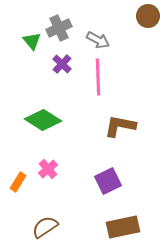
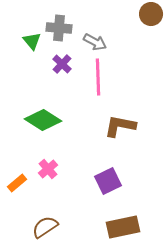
brown circle: moved 3 px right, 2 px up
gray cross: rotated 30 degrees clockwise
gray arrow: moved 3 px left, 2 px down
orange rectangle: moved 1 px left, 1 px down; rotated 18 degrees clockwise
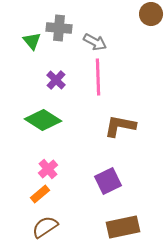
purple cross: moved 6 px left, 16 px down
orange rectangle: moved 23 px right, 11 px down
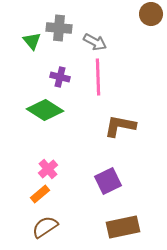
purple cross: moved 4 px right, 3 px up; rotated 30 degrees counterclockwise
green diamond: moved 2 px right, 10 px up
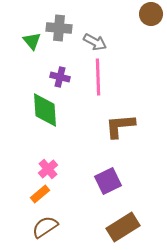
green diamond: rotated 54 degrees clockwise
brown L-shape: rotated 16 degrees counterclockwise
brown rectangle: rotated 20 degrees counterclockwise
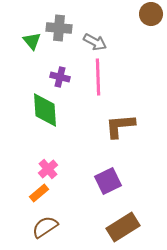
orange rectangle: moved 1 px left, 1 px up
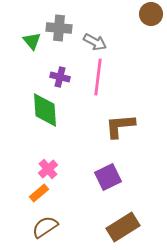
pink line: rotated 9 degrees clockwise
purple square: moved 4 px up
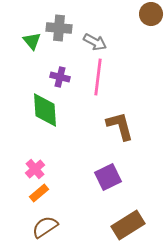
brown L-shape: rotated 80 degrees clockwise
pink cross: moved 13 px left
brown rectangle: moved 5 px right, 2 px up
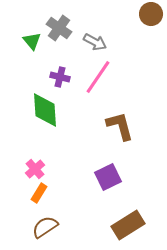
gray cross: rotated 30 degrees clockwise
pink line: rotated 27 degrees clockwise
orange rectangle: rotated 18 degrees counterclockwise
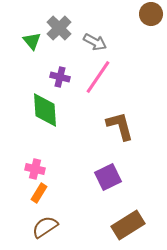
gray cross: rotated 10 degrees clockwise
pink cross: rotated 36 degrees counterclockwise
